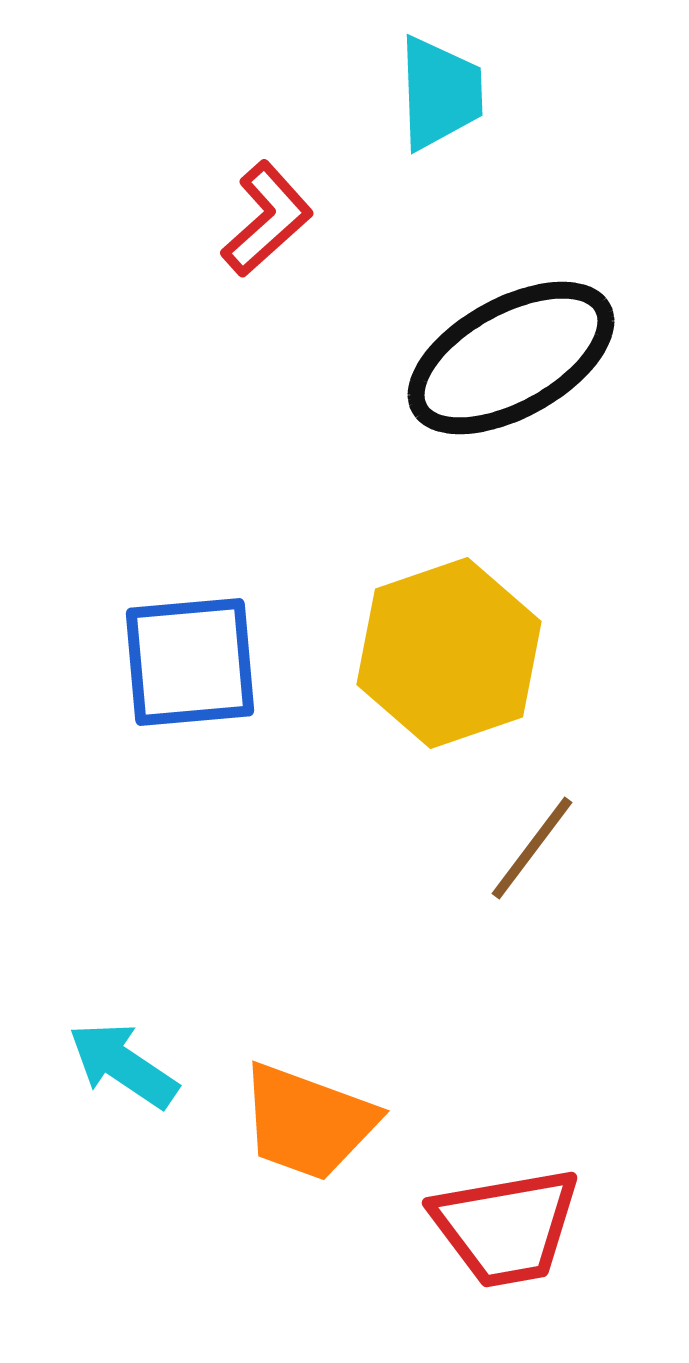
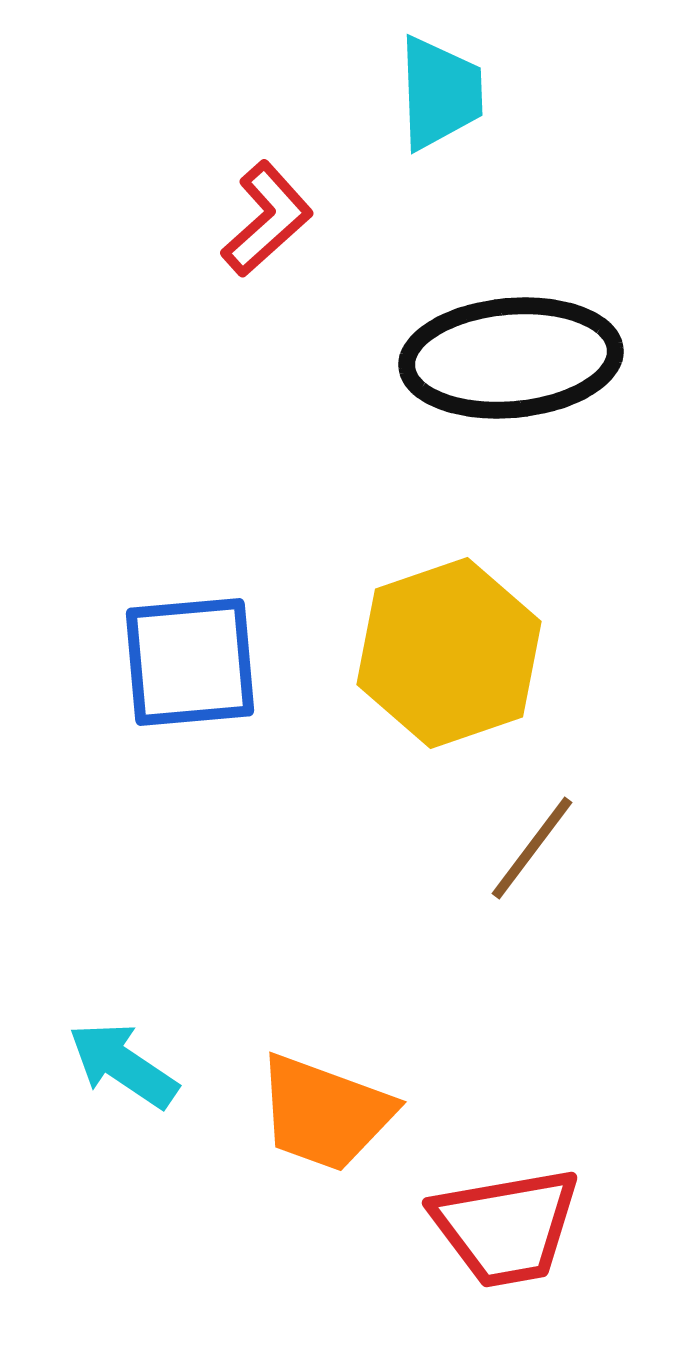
black ellipse: rotated 24 degrees clockwise
orange trapezoid: moved 17 px right, 9 px up
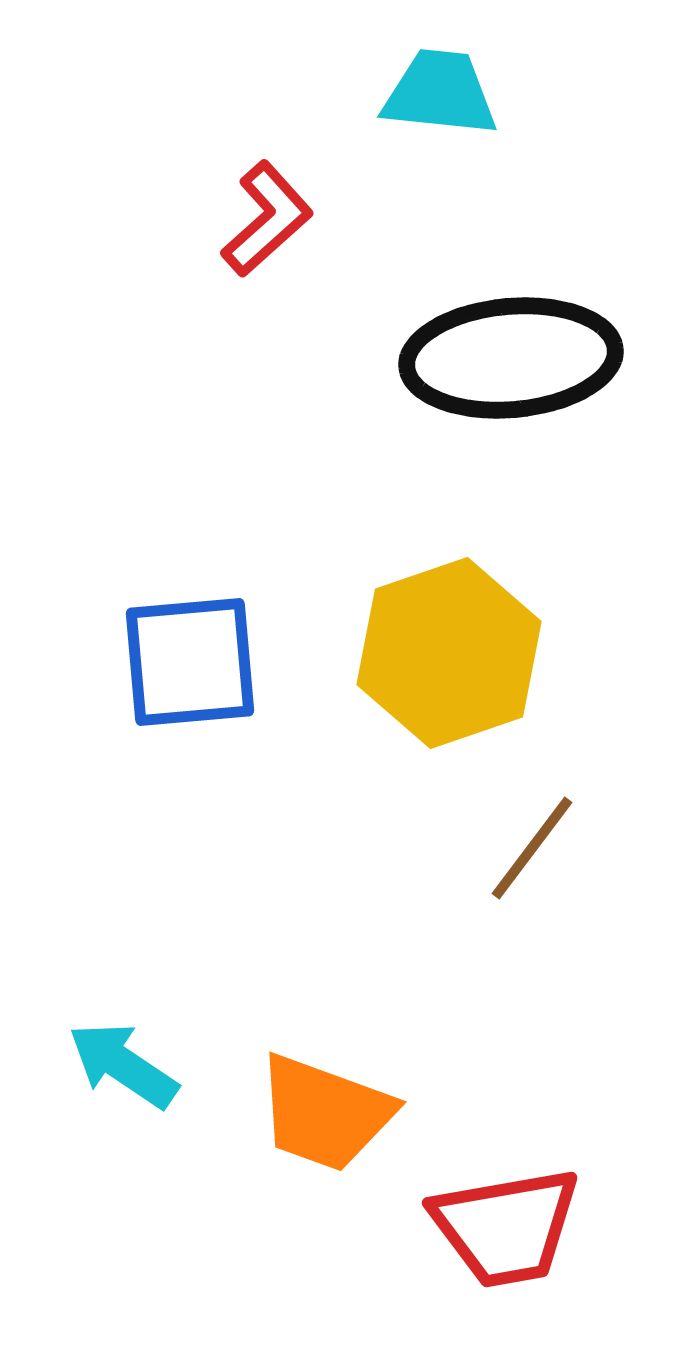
cyan trapezoid: rotated 82 degrees counterclockwise
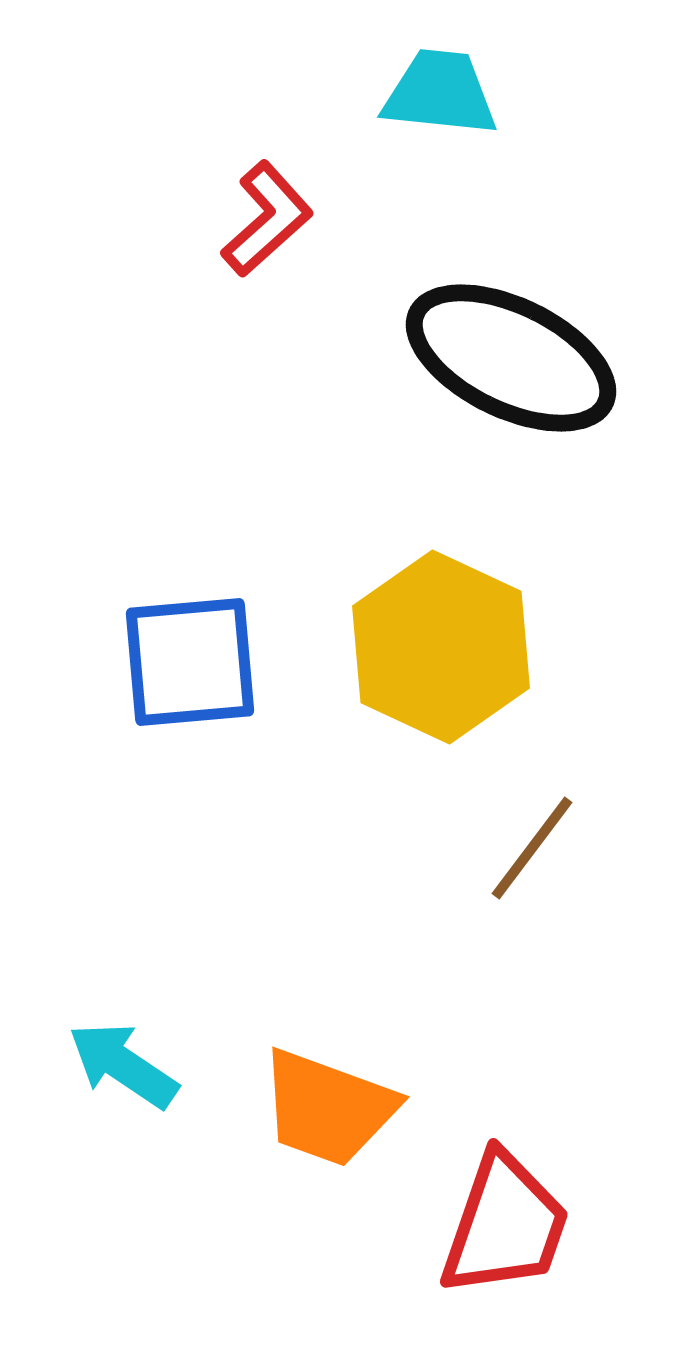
black ellipse: rotated 31 degrees clockwise
yellow hexagon: moved 8 px left, 6 px up; rotated 16 degrees counterclockwise
orange trapezoid: moved 3 px right, 5 px up
red trapezoid: moved 1 px left, 2 px up; rotated 61 degrees counterclockwise
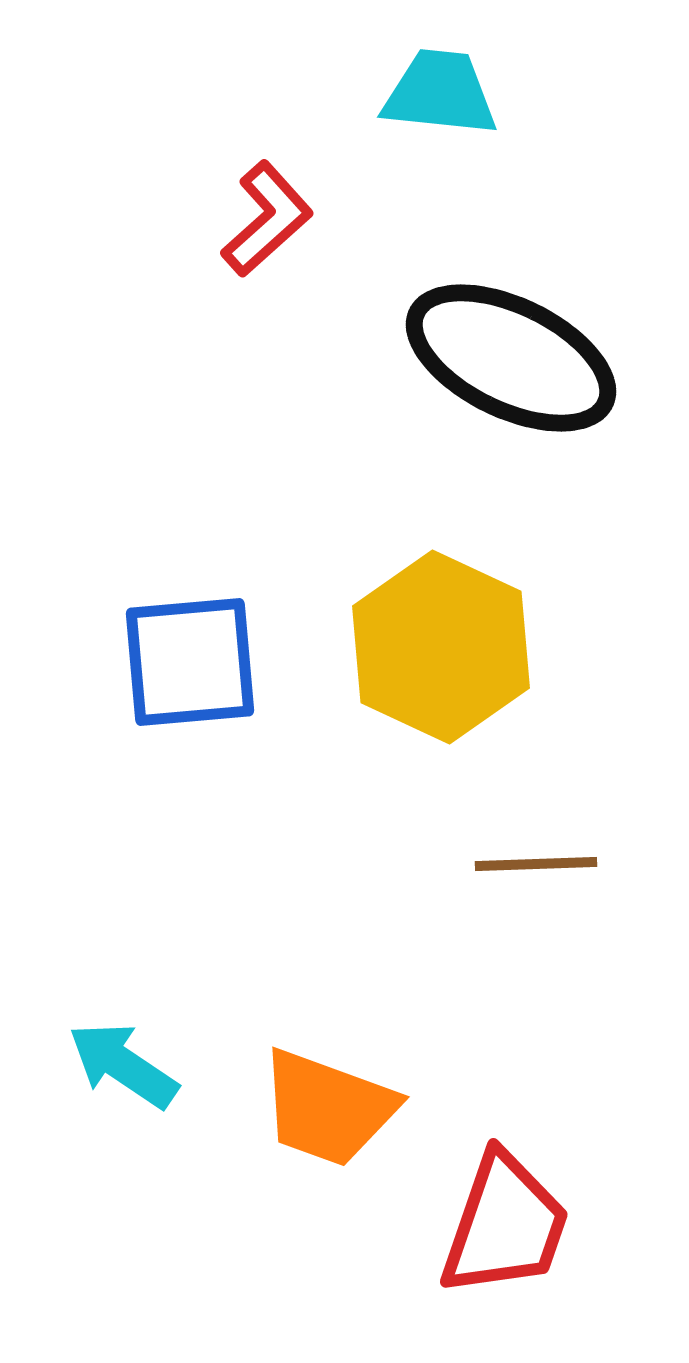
brown line: moved 4 px right, 16 px down; rotated 51 degrees clockwise
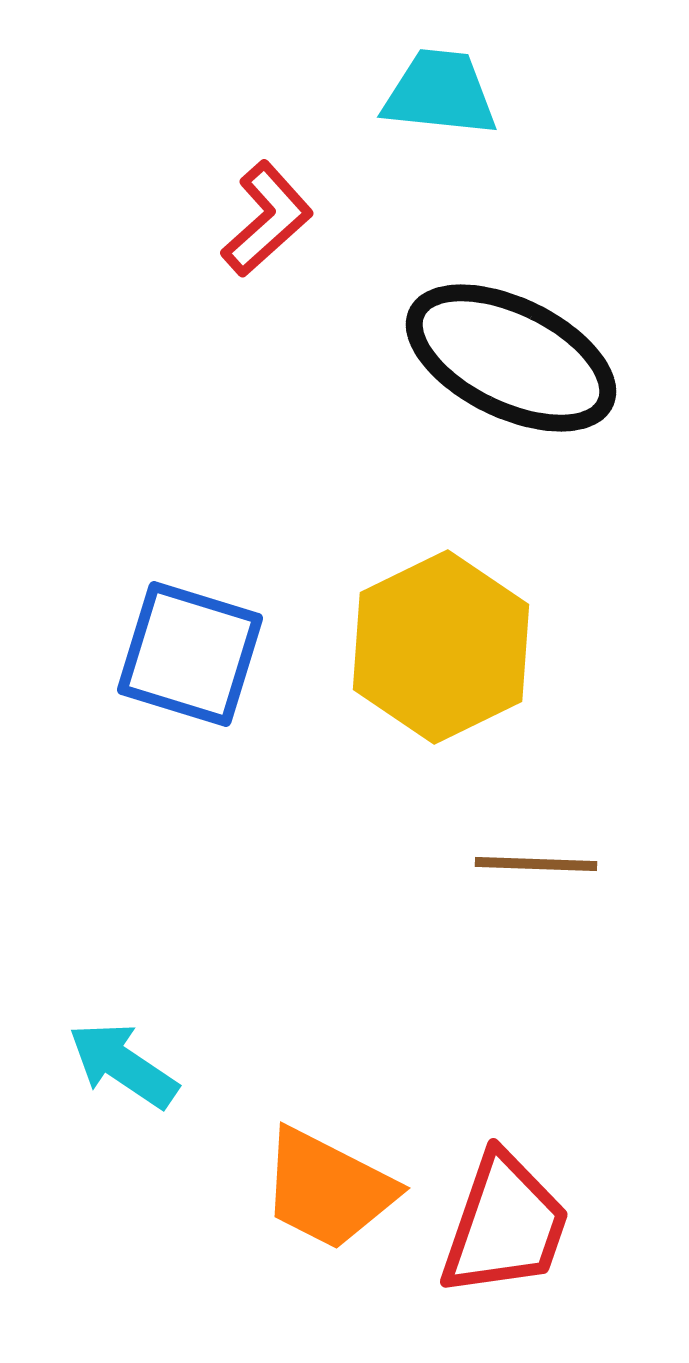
yellow hexagon: rotated 9 degrees clockwise
blue square: moved 8 px up; rotated 22 degrees clockwise
brown line: rotated 4 degrees clockwise
orange trapezoid: moved 81 px down; rotated 7 degrees clockwise
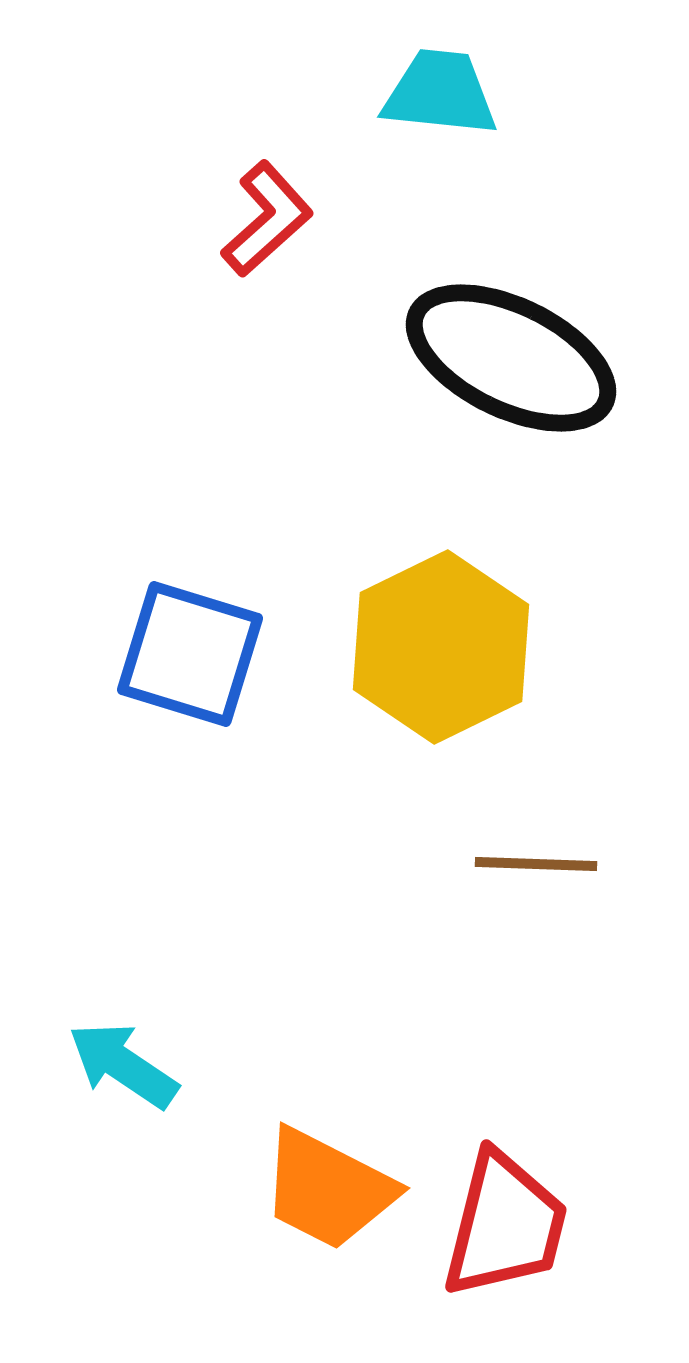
red trapezoid: rotated 5 degrees counterclockwise
